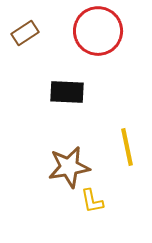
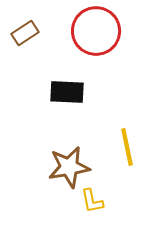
red circle: moved 2 px left
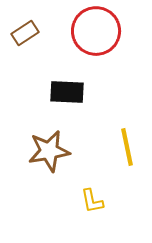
brown star: moved 20 px left, 16 px up
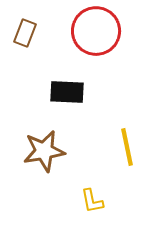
brown rectangle: rotated 36 degrees counterclockwise
brown star: moved 5 px left
